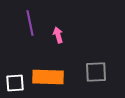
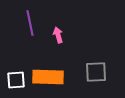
white square: moved 1 px right, 3 px up
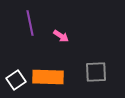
pink arrow: moved 3 px right, 1 px down; rotated 140 degrees clockwise
white square: rotated 30 degrees counterclockwise
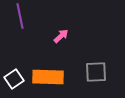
purple line: moved 10 px left, 7 px up
pink arrow: rotated 77 degrees counterclockwise
white square: moved 2 px left, 1 px up
